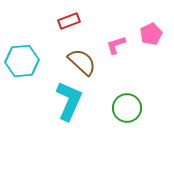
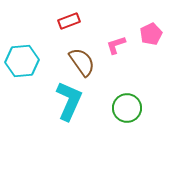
brown semicircle: rotated 12 degrees clockwise
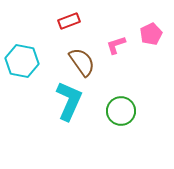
cyan hexagon: rotated 16 degrees clockwise
green circle: moved 6 px left, 3 px down
